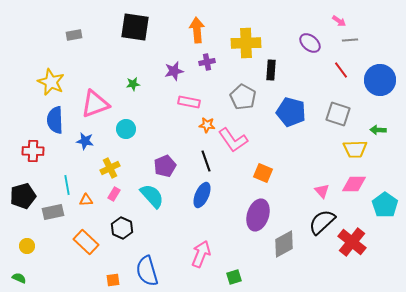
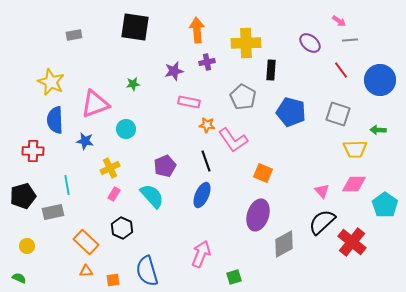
orange triangle at (86, 200): moved 71 px down
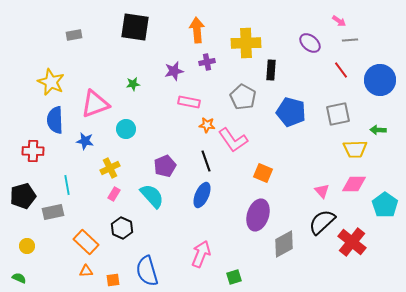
gray square at (338, 114): rotated 30 degrees counterclockwise
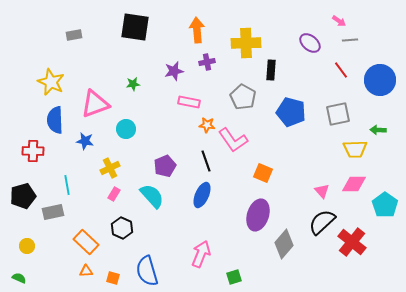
gray diamond at (284, 244): rotated 20 degrees counterclockwise
orange square at (113, 280): moved 2 px up; rotated 24 degrees clockwise
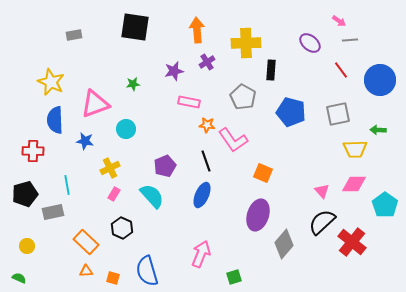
purple cross at (207, 62): rotated 21 degrees counterclockwise
black pentagon at (23, 196): moved 2 px right, 2 px up
